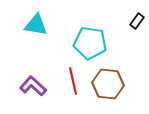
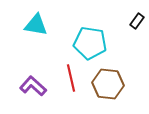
red line: moved 2 px left, 3 px up
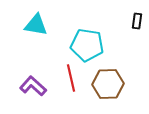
black rectangle: rotated 28 degrees counterclockwise
cyan pentagon: moved 3 px left, 2 px down
brown hexagon: rotated 8 degrees counterclockwise
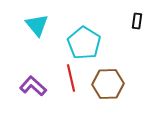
cyan triangle: moved 1 px right; rotated 40 degrees clockwise
cyan pentagon: moved 3 px left, 2 px up; rotated 24 degrees clockwise
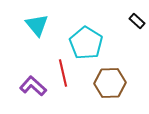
black rectangle: rotated 56 degrees counterclockwise
cyan pentagon: moved 2 px right
red line: moved 8 px left, 5 px up
brown hexagon: moved 2 px right, 1 px up
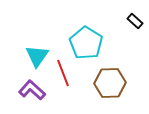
black rectangle: moved 2 px left
cyan triangle: moved 31 px down; rotated 15 degrees clockwise
red line: rotated 8 degrees counterclockwise
purple L-shape: moved 1 px left, 4 px down
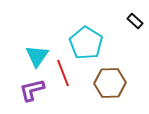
purple L-shape: rotated 56 degrees counterclockwise
